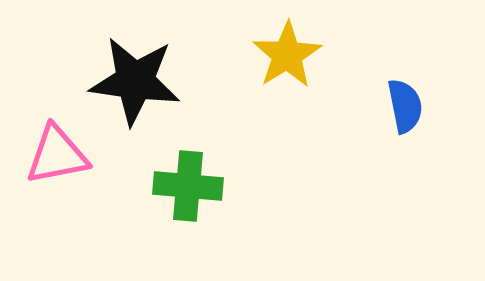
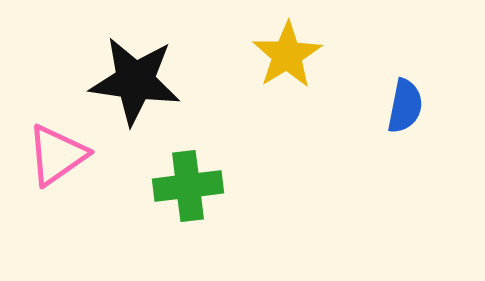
blue semicircle: rotated 22 degrees clockwise
pink triangle: rotated 24 degrees counterclockwise
green cross: rotated 12 degrees counterclockwise
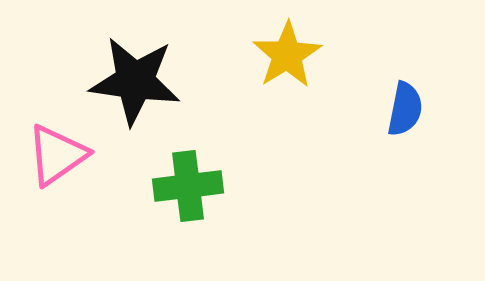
blue semicircle: moved 3 px down
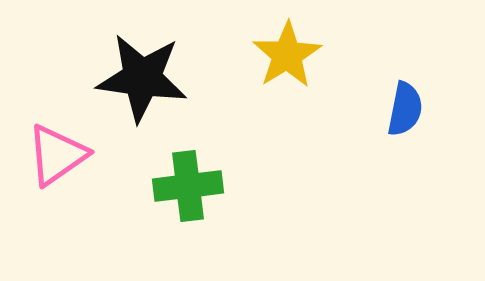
black star: moved 7 px right, 3 px up
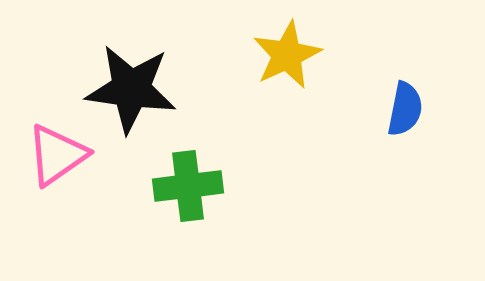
yellow star: rotated 6 degrees clockwise
black star: moved 11 px left, 11 px down
